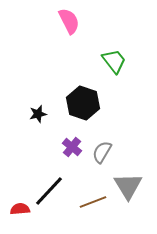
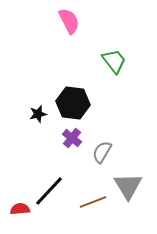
black hexagon: moved 10 px left; rotated 12 degrees counterclockwise
purple cross: moved 9 px up
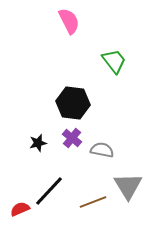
black star: moved 29 px down
gray semicircle: moved 2 px up; rotated 70 degrees clockwise
red semicircle: rotated 18 degrees counterclockwise
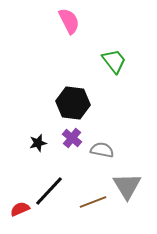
gray triangle: moved 1 px left
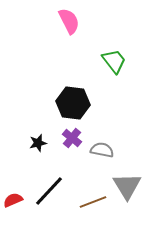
red semicircle: moved 7 px left, 9 px up
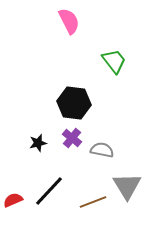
black hexagon: moved 1 px right
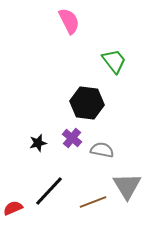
black hexagon: moved 13 px right
red semicircle: moved 8 px down
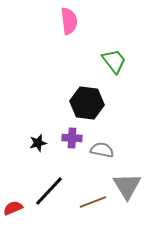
pink semicircle: rotated 20 degrees clockwise
purple cross: rotated 36 degrees counterclockwise
